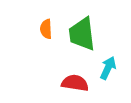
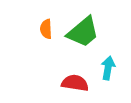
green trapezoid: moved 1 px right, 2 px up; rotated 123 degrees counterclockwise
cyan arrow: rotated 15 degrees counterclockwise
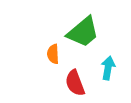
orange semicircle: moved 7 px right, 25 px down
red semicircle: rotated 120 degrees counterclockwise
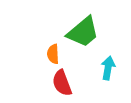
red semicircle: moved 13 px left
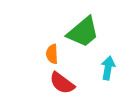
orange semicircle: moved 1 px left
red semicircle: rotated 32 degrees counterclockwise
